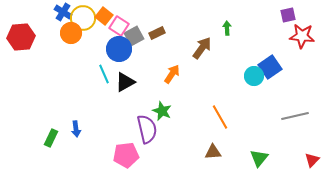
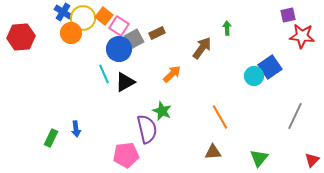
gray square: moved 3 px down
orange arrow: rotated 12 degrees clockwise
gray line: rotated 52 degrees counterclockwise
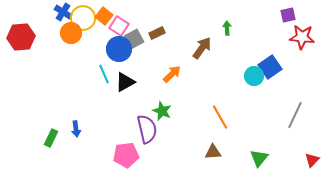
red star: moved 1 px down
gray line: moved 1 px up
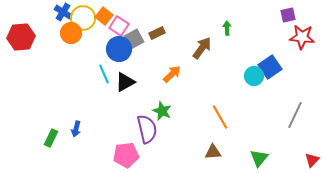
blue arrow: rotated 21 degrees clockwise
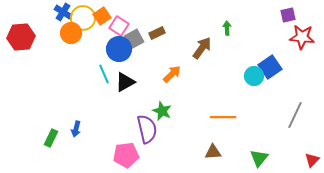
orange square: moved 2 px left; rotated 18 degrees clockwise
orange line: moved 3 px right; rotated 60 degrees counterclockwise
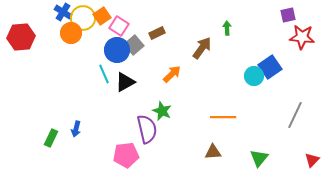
gray square: moved 6 px down; rotated 12 degrees counterclockwise
blue circle: moved 2 px left, 1 px down
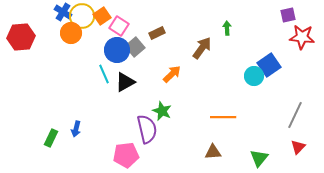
yellow circle: moved 1 px left, 2 px up
gray square: moved 1 px right, 2 px down
blue square: moved 1 px left, 2 px up
red triangle: moved 14 px left, 13 px up
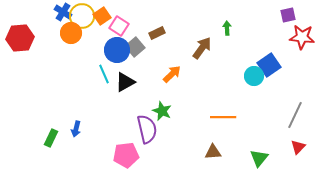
red hexagon: moved 1 px left, 1 px down
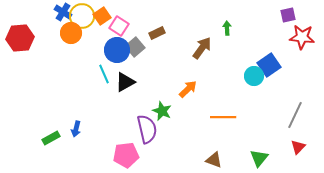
orange arrow: moved 16 px right, 15 px down
green rectangle: rotated 36 degrees clockwise
brown triangle: moved 1 px right, 8 px down; rotated 24 degrees clockwise
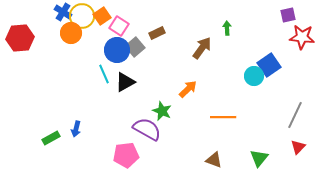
purple semicircle: rotated 48 degrees counterclockwise
